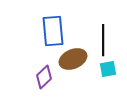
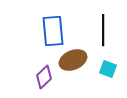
black line: moved 10 px up
brown ellipse: moved 1 px down
cyan square: rotated 30 degrees clockwise
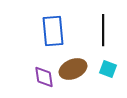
brown ellipse: moved 9 px down
purple diamond: rotated 55 degrees counterclockwise
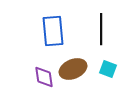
black line: moved 2 px left, 1 px up
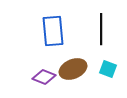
purple diamond: rotated 60 degrees counterclockwise
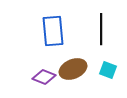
cyan square: moved 1 px down
